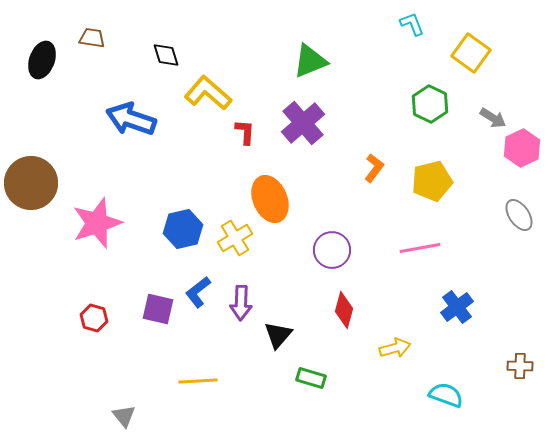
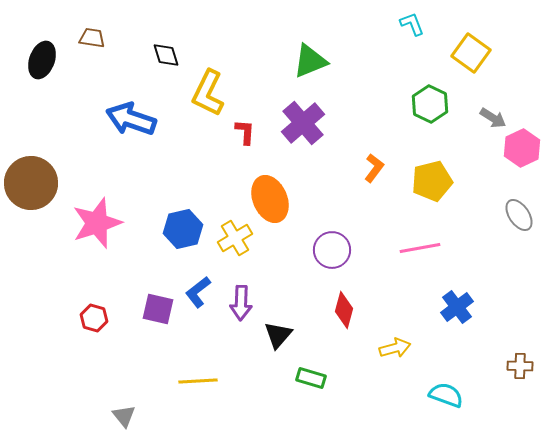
yellow L-shape: rotated 105 degrees counterclockwise
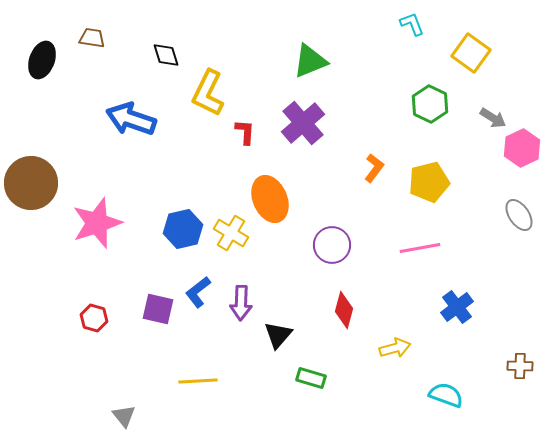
yellow pentagon: moved 3 px left, 1 px down
yellow cross: moved 4 px left, 5 px up; rotated 28 degrees counterclockwise
purple circle: moved 5 px up
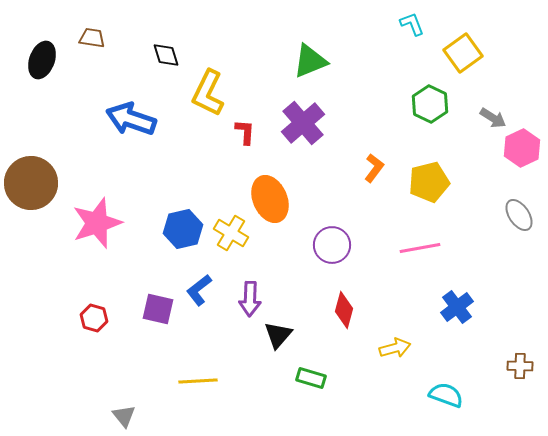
yellow square: moved 8 px left; rotated 18 degrees clockwise
blue L-shape: moved 1 px right, 2 px up
purple arrow: moved 9 px right, 4 px up
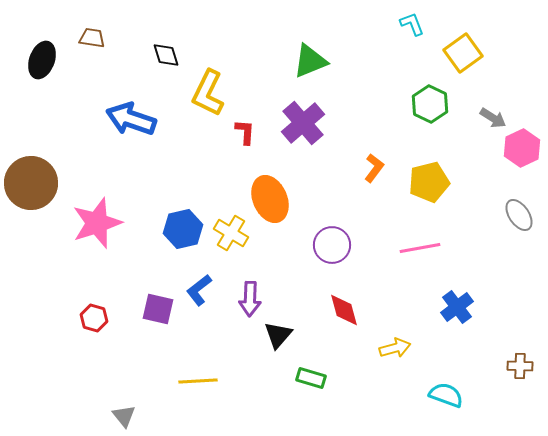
red diamond: rotated 30 degrees counterclockwise
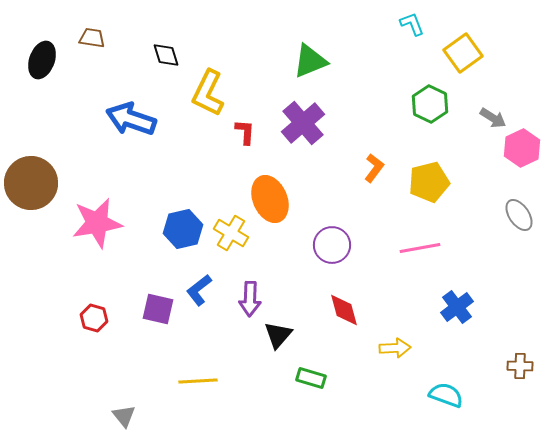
pink star: rotated 9 degrees clockwise
yellow arrow: rotated 12 degrees clockwise
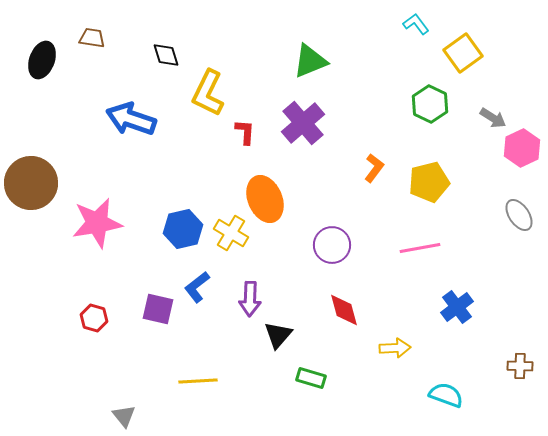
cyan L-shape: moved 4 px right; rotated 16 degrees counterclockwise
orange ellipse: moved 5 px left
blue L-shape: moved 2 px left, 3 px up
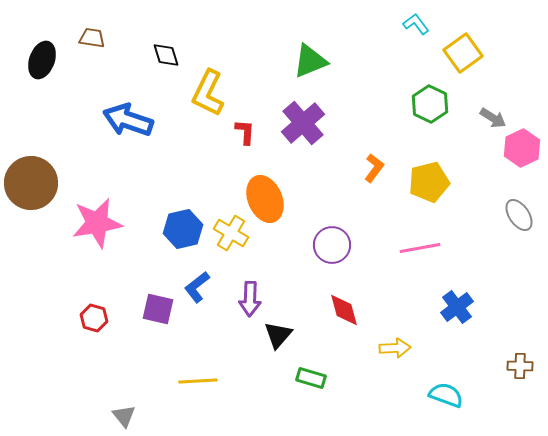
blue arrow: moved 3 px left, 1 px down
